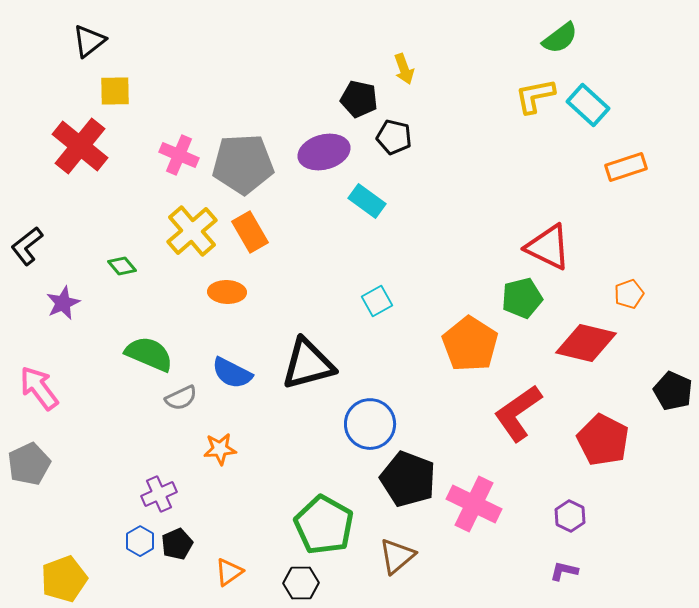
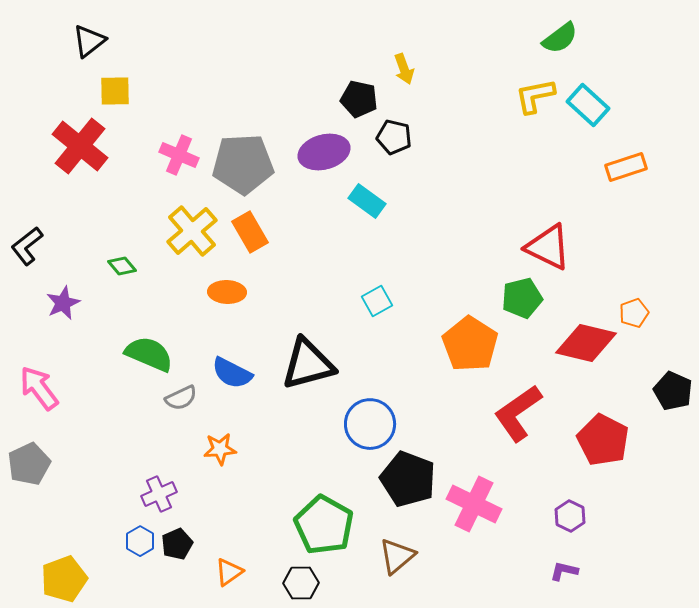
orange pentagon at (629, 294): moved 5 px right, 19 px down
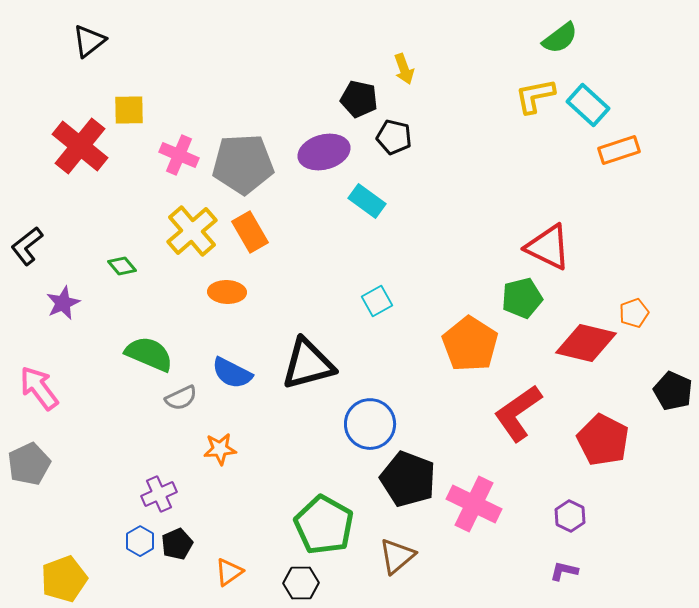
yellow square at (115, 91): moved 14 px right, 19 px down
orange rectangle at (626, 167): moved 7 px left, 17 px up
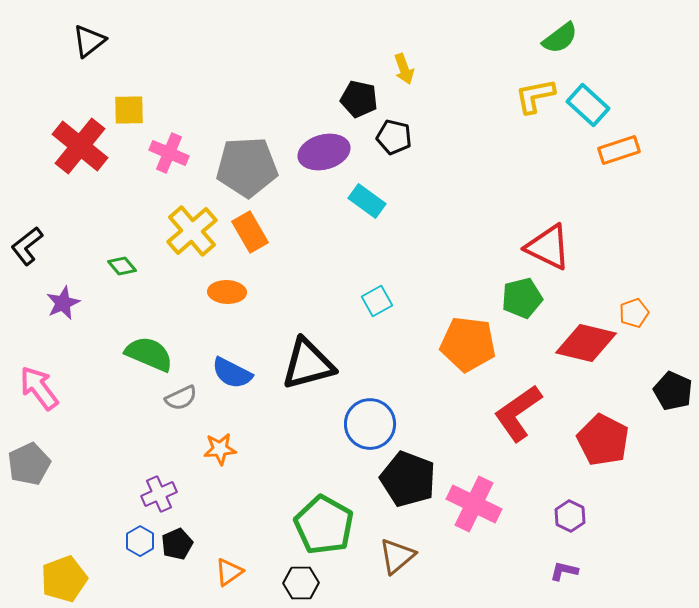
pink cross at (179, 155): moved 10 px left, 2 px up
gray pentagon at (243, 164): moved 4 px right, 3 px down
orange pentagon at (470, 344): moved 2 px left; rotated 26 degrees counterclockwise
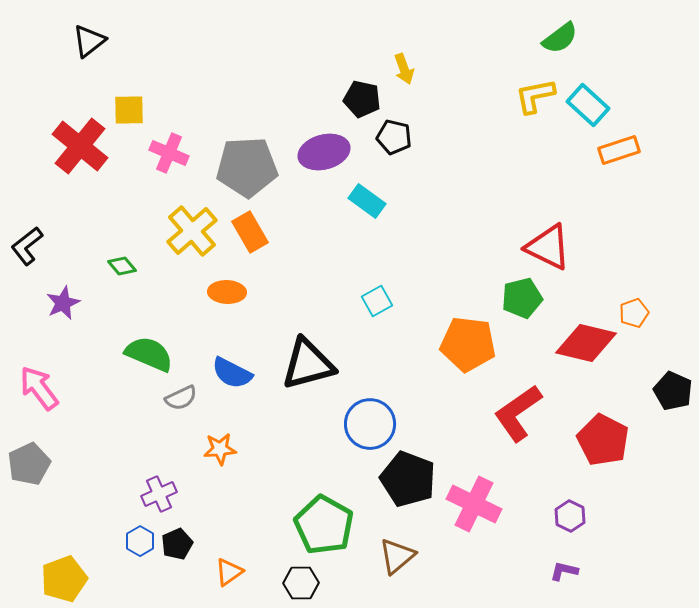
black pentagon at (359, 99): moved 3 px right
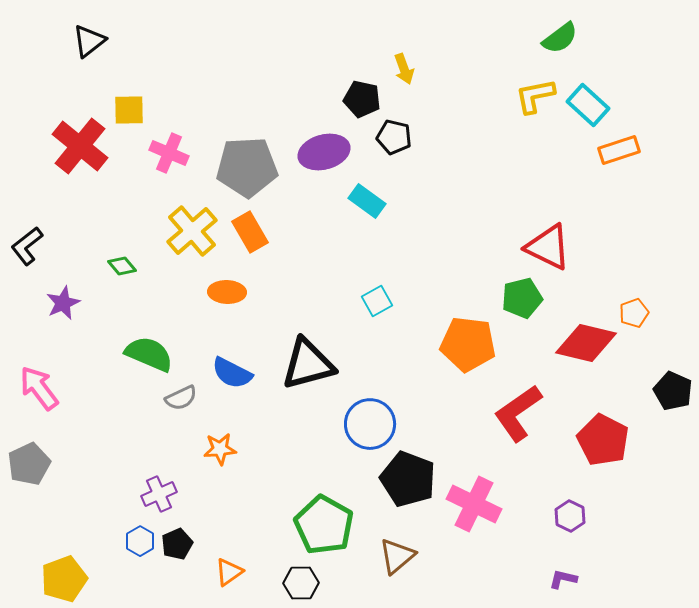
purple L-shape at (564, 571): moved 1 px left, 8 px down
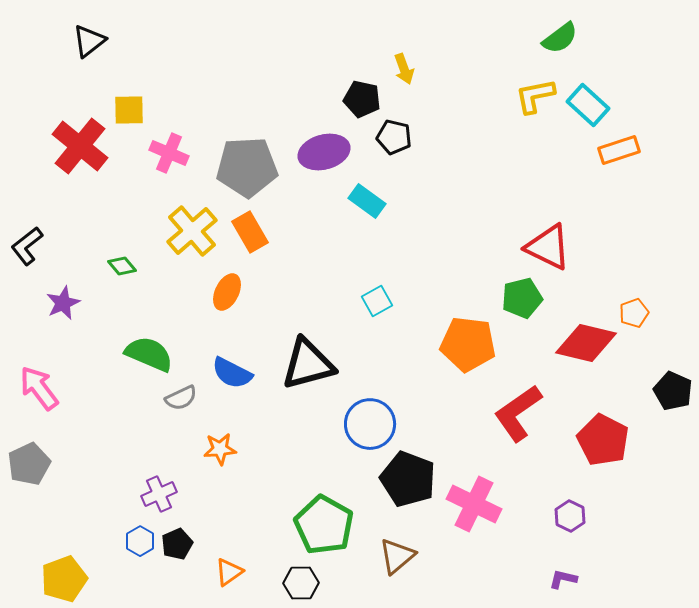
orange ellipse at (227, 292): rotated 66 degrees counterclockwise
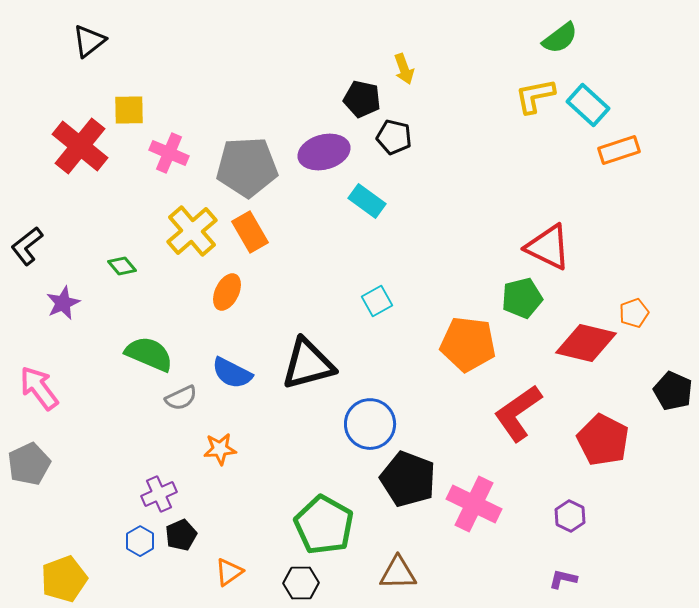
black pentagon at (177, 544): moved 4 px right, 9 px up
brown triangle at (397, 556): moved 1 px right, 17 px down; rotated 39 degrees clockwise
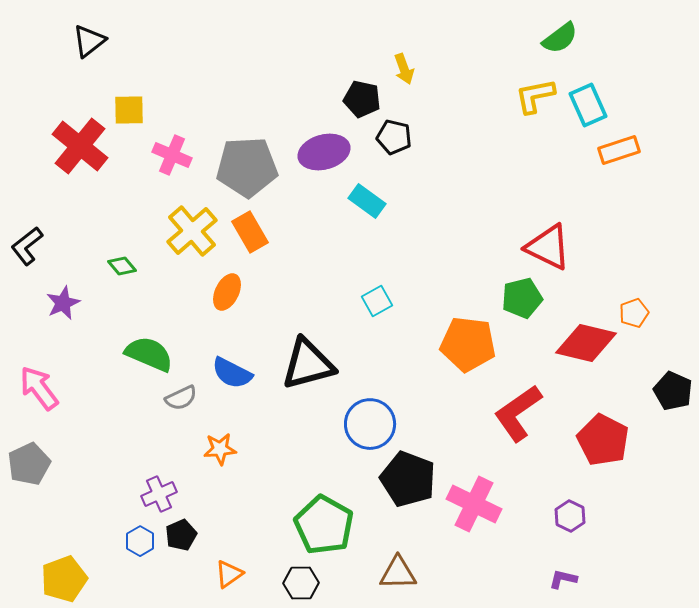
cyan rectangle at (588, 105): rotated 24 degrees clockwise
pink cross at (169, 153): moved 3 px right, 2 px down
orange triangle at (229, 572): moved 2 px down
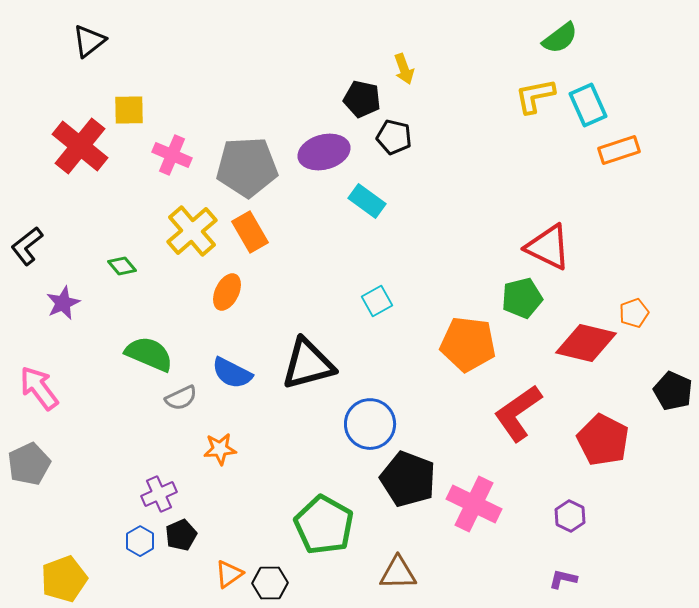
black hexagon at (301, 583): moved 31 px left
